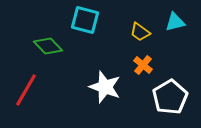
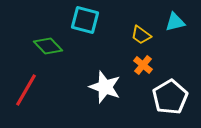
yellow trapezoid: moved 1 px right, 3 px down
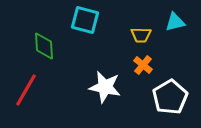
yellow trapezoid: rotated 35 degrees counterclockwise
green diamond: moved 4 px left; rotated 40 degrees clockwise
white star: rotated 8 degrees counterclockwise
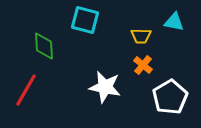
cyan triangle: moved 1 px left; rotated 25 degrees clockwise
yellow trapezoid: moved 1 px down
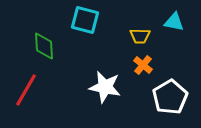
yellow trapezoid: moved 1 px left
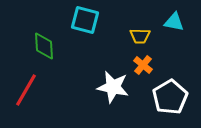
white star: moved 8 px right
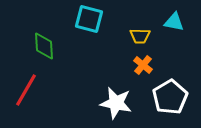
cyan square: moved 4 px right, 1 px up
white star: moved 3 px right, 16 px down
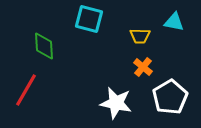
orange cross: moved 2 px down
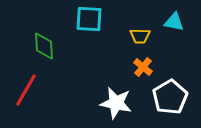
cyan square: rotated 12 degrees counterclockwise
